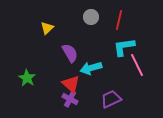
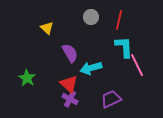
yellow triangle: rotated 32 degrees counterclockwise
cyan L-shape: rotated 95 degrees clockwise
red triangle: moved 2 px left
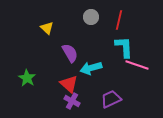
pink line: rotated 45 degrees counterclockwise
purple cross: moved 2 px right, 2 px down
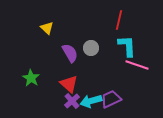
gray circle: moved 31 px down
cyan L-shape: moved 3 px right, 1 px up
cyan arrow: moved 33 px down
green star: moved 4 px right
purple cross: rotated 21 degrees clockwise
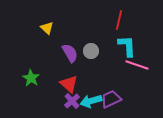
gray circle: moved 3 px down
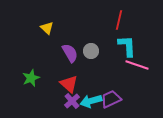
green star: rotated 18 degrees clockwise
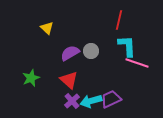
purple semicircle: rotated 90 degrees counterclockwise
pink line: moved 2 px up
red triangle: moved 4 px up
